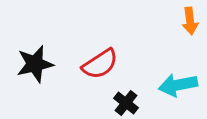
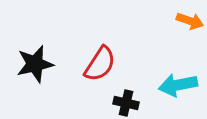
orange arrow: rotated 64 degrees counterclockwise
red semicircle: rotated 24 degrees counterclockwise
black cross: rotated 25 degrees counterclockwise
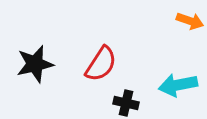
red semicircle: moved 1 px right
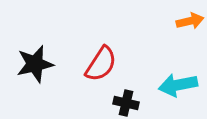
orange arrow: rotated 32 degrees counterclockwise
